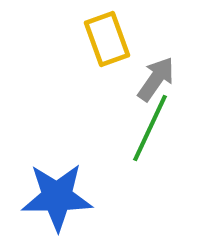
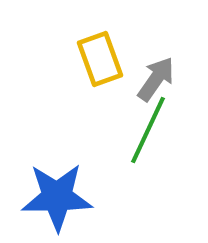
yellow rectangle: moved 7 px left, 20 px down
green line: moved 2 px left, 2 px down
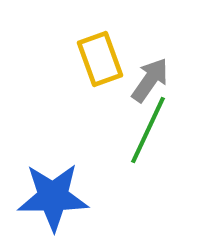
gray arrow: moved 6 px left, 1 px down
blue star: moved 4 px left
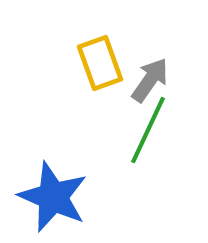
yellow rectangle: moved 4 px down
blue star: rotated 24 degrees clockwise
